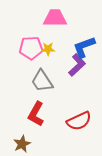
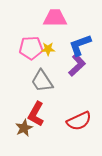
blue L-shape: moved 4 px left, 2 px up
brown star: moved 2 px right, 16 px up
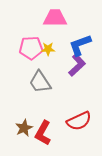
gray trapezoid: moved 2 px left, 1 px down
red L-shape: moved 7 px right, 19 px down
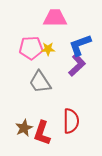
red semicircle: moved 8 px left; rotated 65 degrees counterclockwise
red L-shape: moved 1 px left; rotated 10 degrees counterclockwise
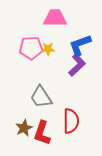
gray trapezoid: moved 1 px right, 15 px down
